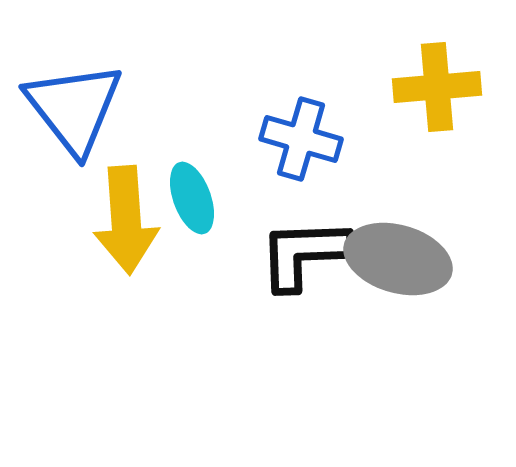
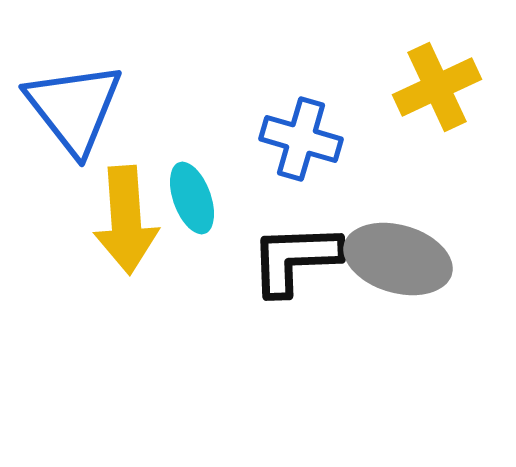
yellow cross: rotated 20 degrees counterclockwise
black L-shape: moved 9 px left, 5 px down
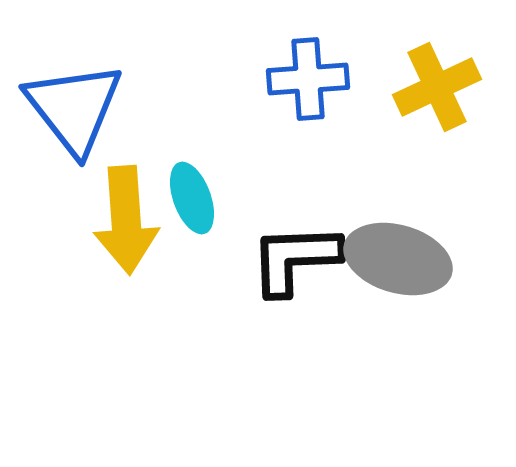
blue cross: moved 7 px right, 60 px up; rotated 20 degrees counterclockwise
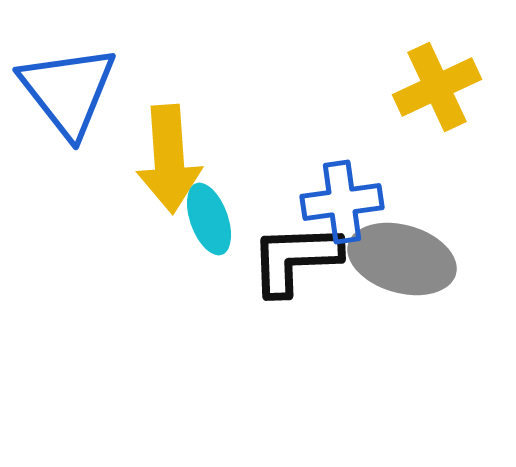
blue cross: moved 34 px right, 123 px down; rotated 4 degrees counterclockwise
blue triangle: moved 6 px left, 17 px up
cyan ellipse: moved 17 px right, 21 px down
yellow arrow: moved 43 px right, 61 px up
gray ellipse: moved 4 px right
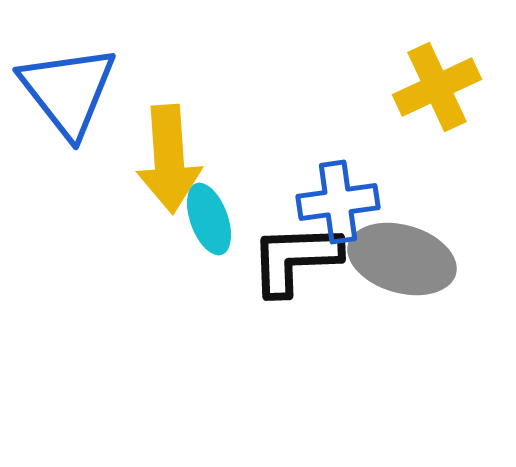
blue cross: moved 4 px left
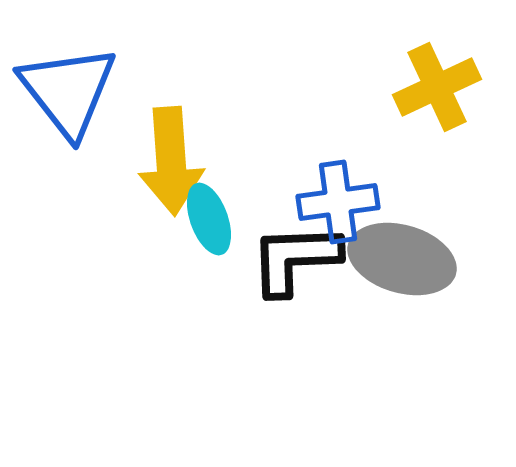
yellow arrow: moved 2 px right, 2 px down
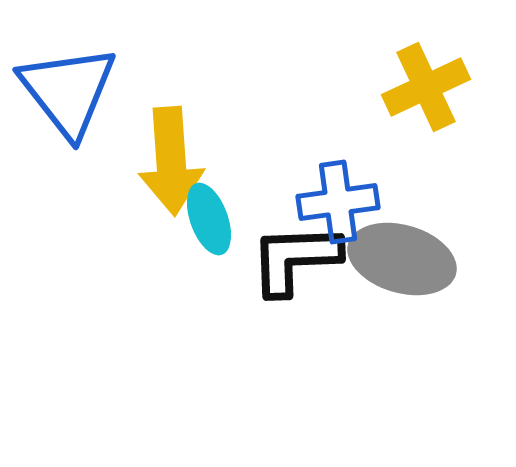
yellow cross: moved 11 px left
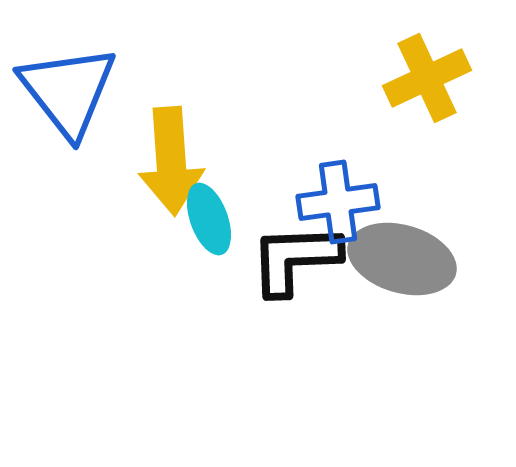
yellow cross: moved 1 px right, 9 px up
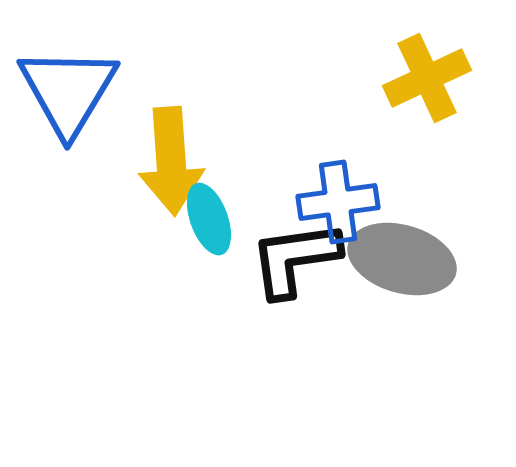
blue triangle: rotated 9 degrees clockwise
black L-shape: rotated 6 degrees counterclockwise
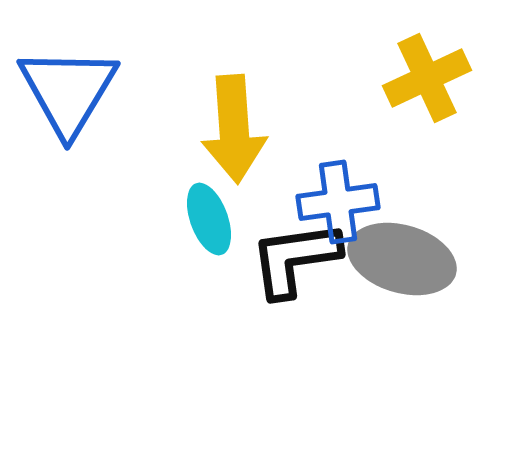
yellow arrow: moved 63 px right, 32 px up
